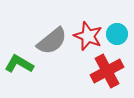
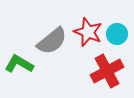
red star: moved 4 px up
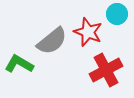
cyan circle: moved 20 px up
red cross: moved 1 px left, 1 px up
